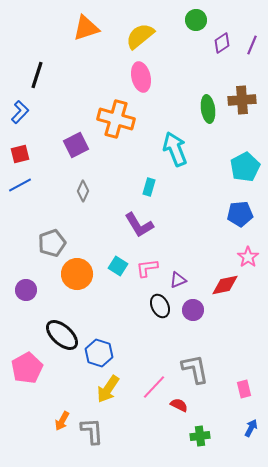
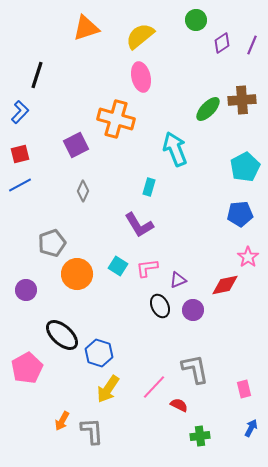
green ellipse at (208, 109): rotated 52 degrees clockwise
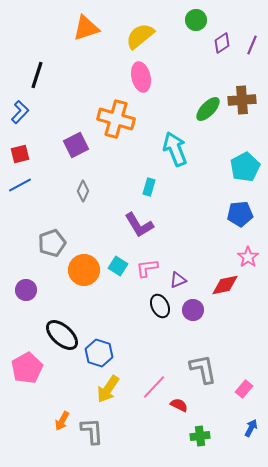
orange circle at (77, 274): moved 7 px right, 4 px up
gray L-shape at (195, 369): moved 8 px right
pink rectangle at (244, 389): rotated 54 degrees clockwise
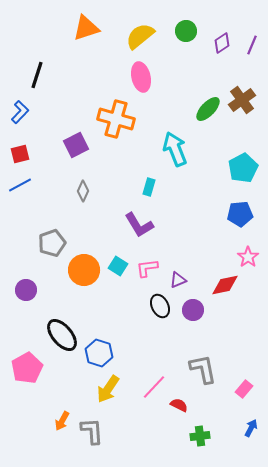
green circle at (196, 20): moved 10 px left, 11 px down
brown cross at (242, 100): rotated 32 degrees counterclockwise
cyan pentagon at (245, 167): moved 2 px left, 1 px down
black ellipse at (62, 335): rotated 8 degrees clockwise
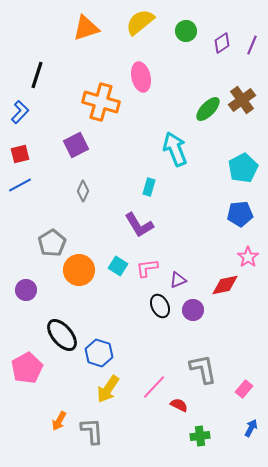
yellow semicircle at (140, 36): moved 14 px up
orange cross at (116, 119): moved 15 px left, 17 px up
gray pentagon at (52, 243): rotated 12 degrees counterclockwise
orange circle at (84, 270): moved 5 px left
orange arrow at (62, 421): moved 3 px left
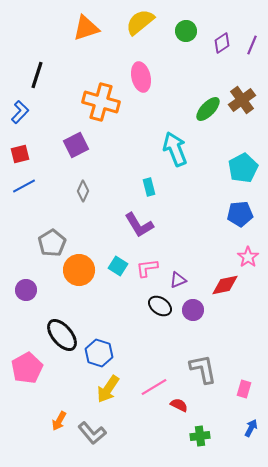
blue line at (20, 185): moved 4 px right, 1 px down
cyan rectangle at (149, 187): rotated 30 degrees counterclockwise
black ellipse at (160, 306): rotated 30 degrees counterclockwise
pink line at (154, 387): rotated 16 degrees clockwise
pink rectangle at (244, 389): rotated 24 degrees counterclockwise
gray L-shape at (92, 431): moved 2 px down; rotated 144 degrees clockwise
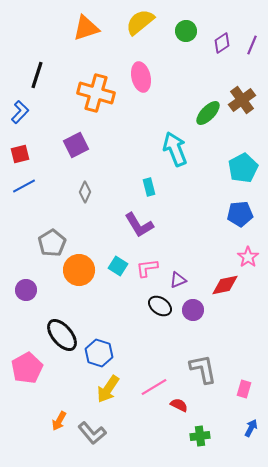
orange cross at (101, 102): moved 5 px left, 9 px up
green ellipse at (208, 109): moved 4 px down
gray diamond at (83, 191): moved 2 px right, 1 px down
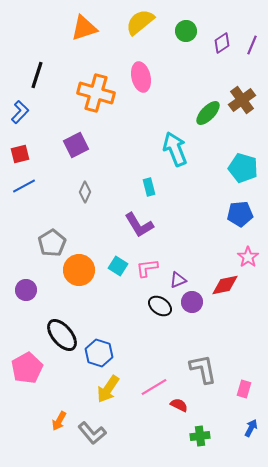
orange triangle at (86, 28): moved 2 px left
cyan pentagon at (243, 168): rotated 28 degrees counterclockwise
purple circle at (193, 310): moved 1 px left, 8 px up
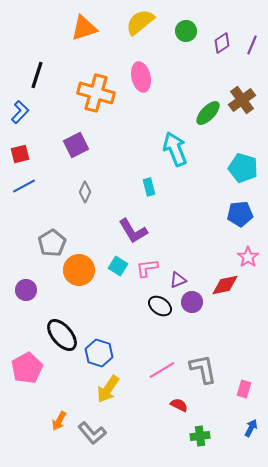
purple L-shape at (139, 225): moved 6 px left, 6 px down
pink line at (154, 387): moved 8 px right, 17 px up
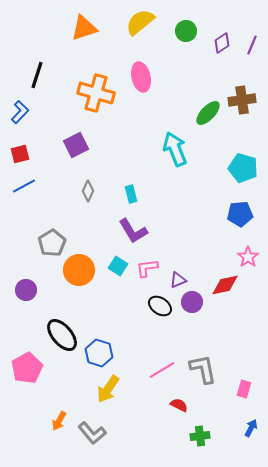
brown cross at (242, 100): rotated 28 degrees clockwise
cyan rectangle at (149, 187): moved 18 px left, 7 px down
gray diamond at (85, 192): moved 3 px right, 1 px up
